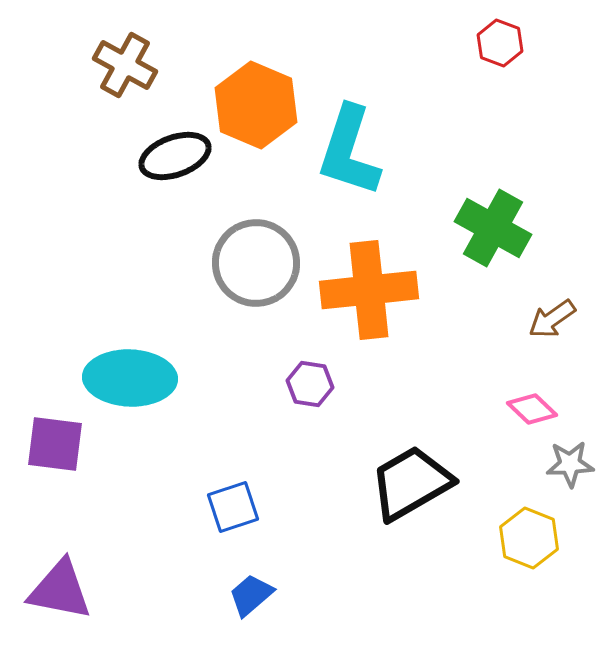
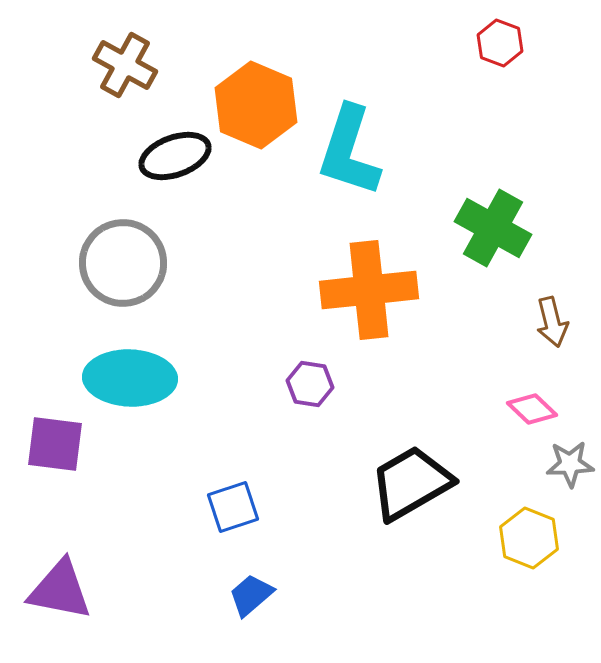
gray circle: moved 133 px left
brown arrow: moved 3 px down; rotated 69 degrees counterclockwise
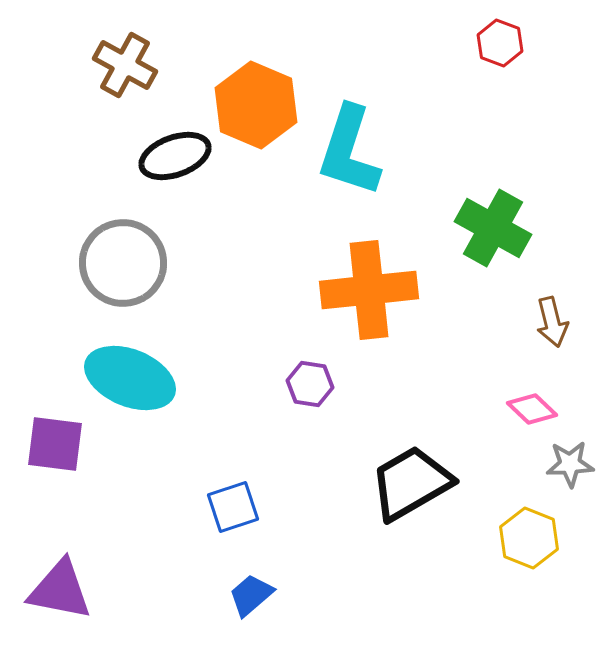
cyan ellipse: rotated 20 degrees clockwise
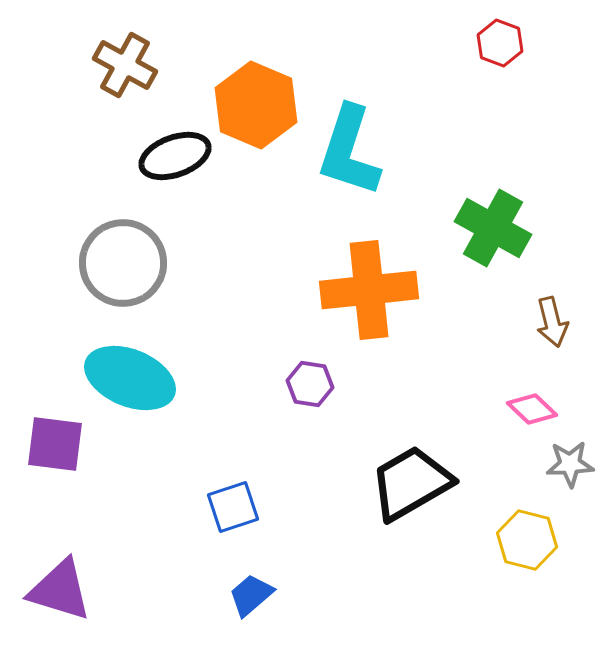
yellow hexagon: moved 2 px left, 2 px down; rotated 8 degrees counterclockwise
purple triangle: rotated 6 degrees clockwise
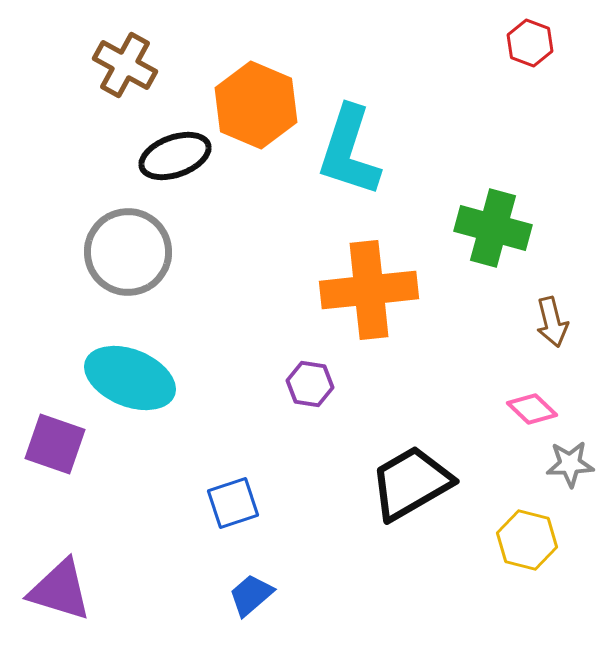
red hexagon: moved 30 px right
green cross: rotated 14 degrees counterclockwise
gray circle: moved 5 px right, 11 px up
purple square: rotated 12 degrees clockwise
blue square: moved 4 px up
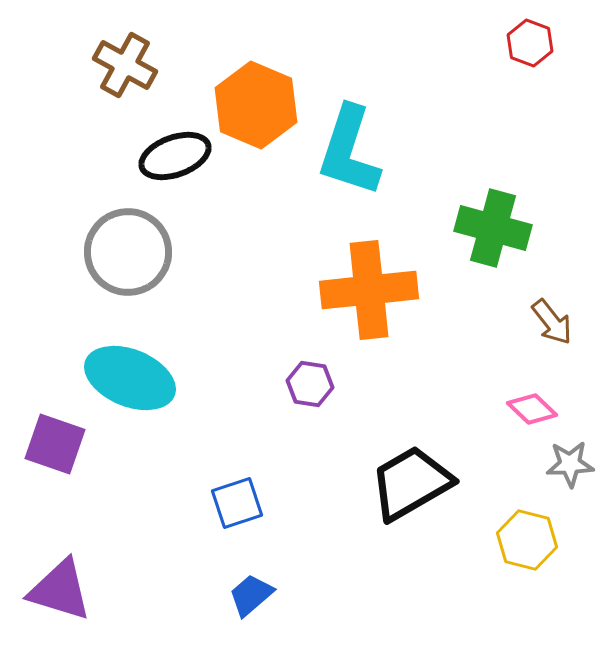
brown arrow: rotated 24 degrees counterclockwise
blue square: moved 4 px right
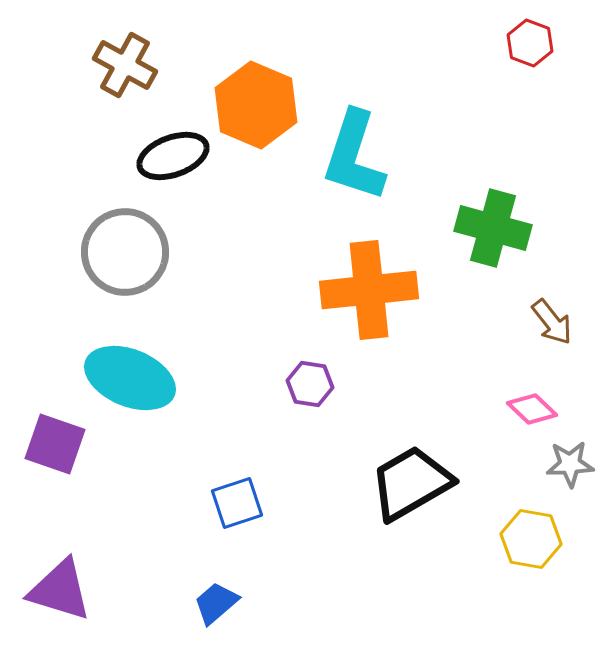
cyan L-shape: moved 5 px right, 5 px down
black ellipse: moved 2 px left
gray circle: moved 3 px left
yellow hexagon: moved 4 px right, 1 px up; rotated 4 degrees counterclockwise
blue trapezoid: moved 35 px left, 8 px down
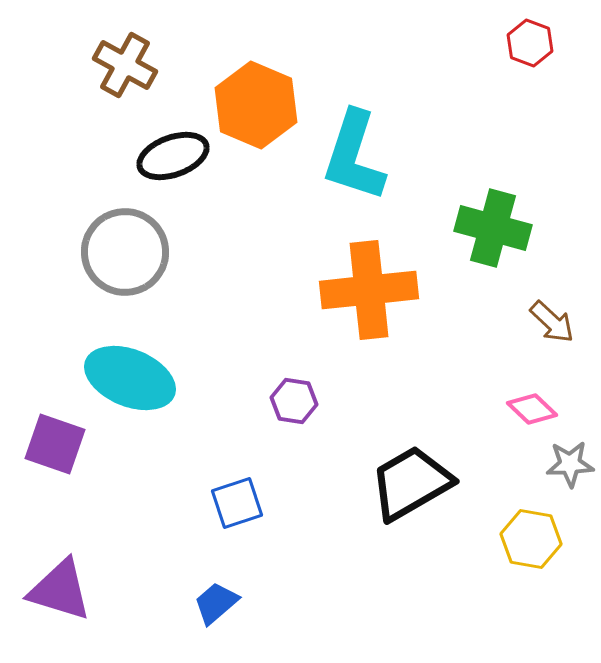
brown arrow: rotated 9 degrees counterclockwise
purple hexagon: moved 16 px left, 17 px down
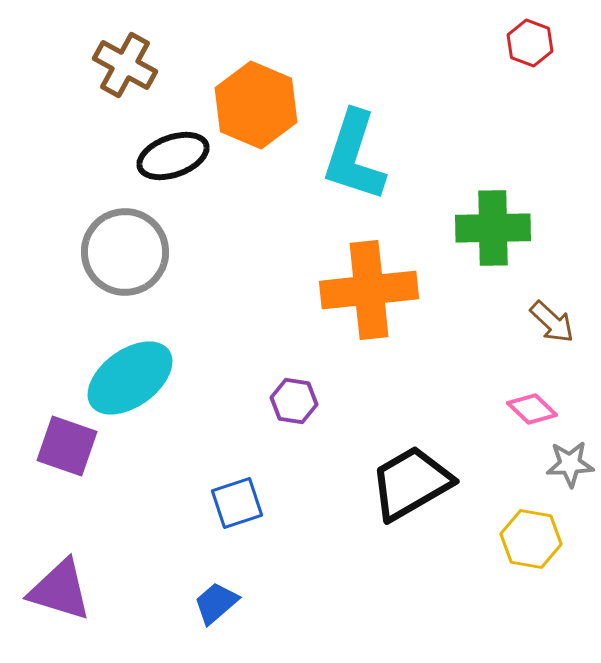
green cross: rotated 16 degrees counterclockwise
cyan ellipse: rotated 58 degrees counterclockwise
purple square: moved 12 px right, 2 px down
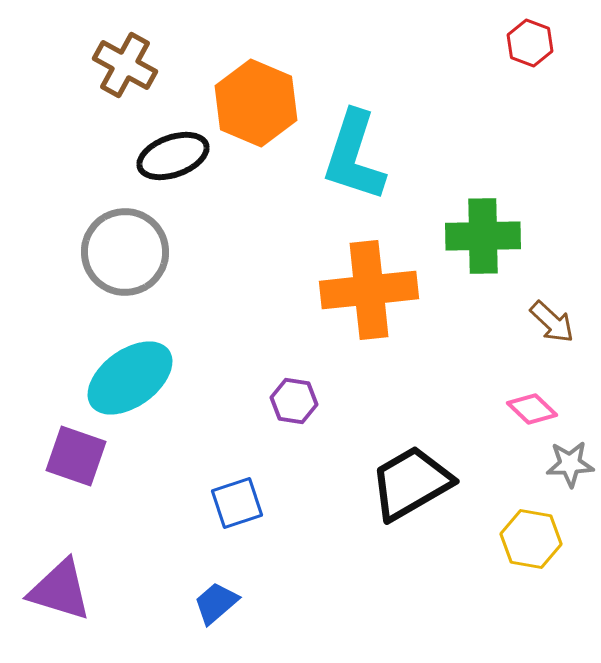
orange hexagon: moved 2 px up
green cross: moved 10 px left, 8 px down
purple square: moved 9 px right, 10 px down
